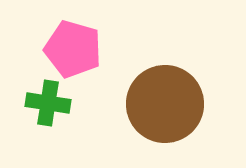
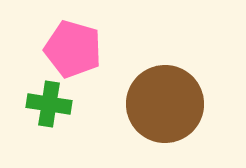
green cross: moved 1 px right, 1 px down
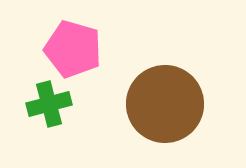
green cross: rotated 24 degrees counterclockwise
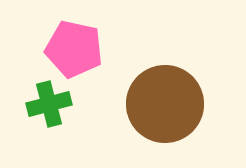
pink pentagon: moved 1 px right; rotated 4 degrees counterclockwise
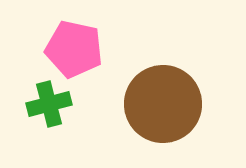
brown circle: moved 2 px left
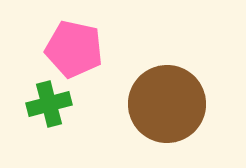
brown circle: moved 4 px right
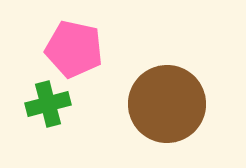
green cross: moved 1 px left
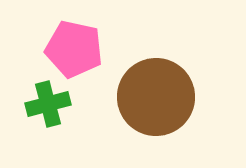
brown circle: moved 11 px left, 7 px up
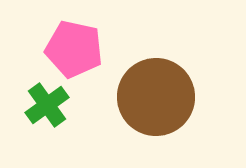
green cross: moved 1 px left, 1 px down; rotated 21 degrees counterclockwise
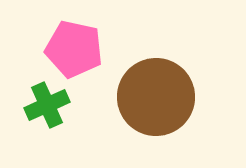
green cross: rotated 12 degrees clockwise
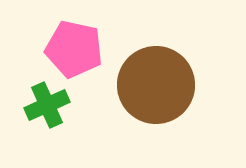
brown circle: moved 12 px up
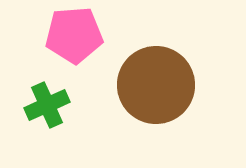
pink pentagon: moved 14 px up; rotated 16 degrees counterclockwise
